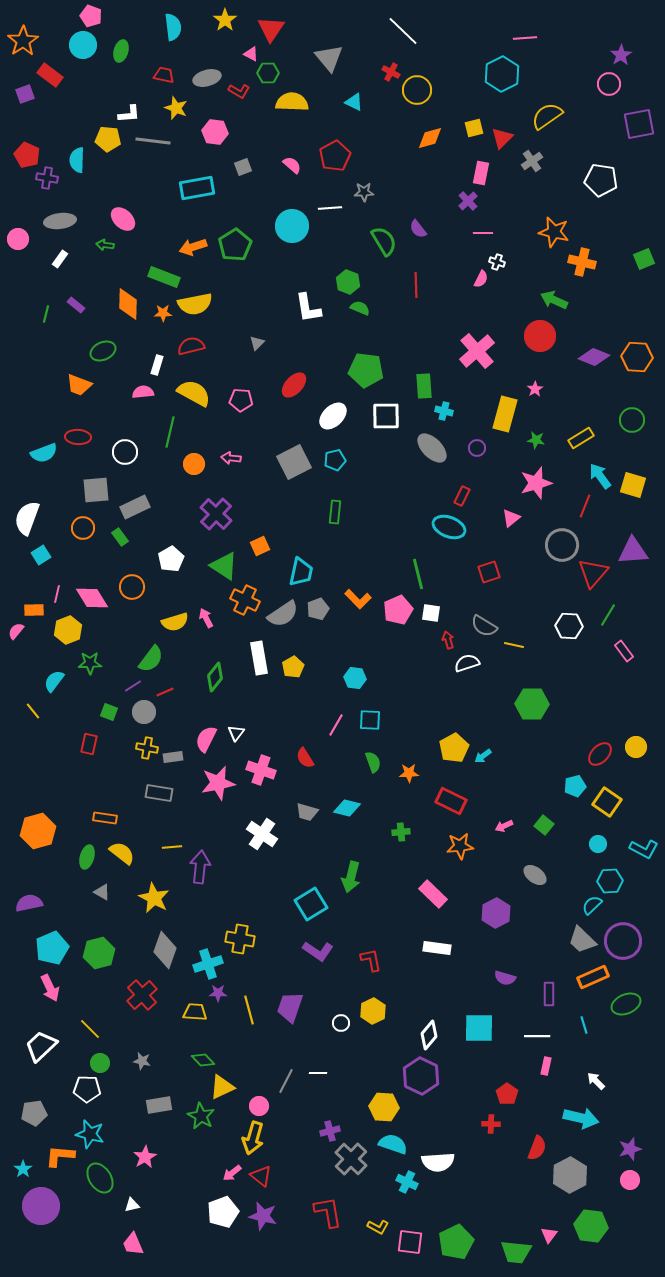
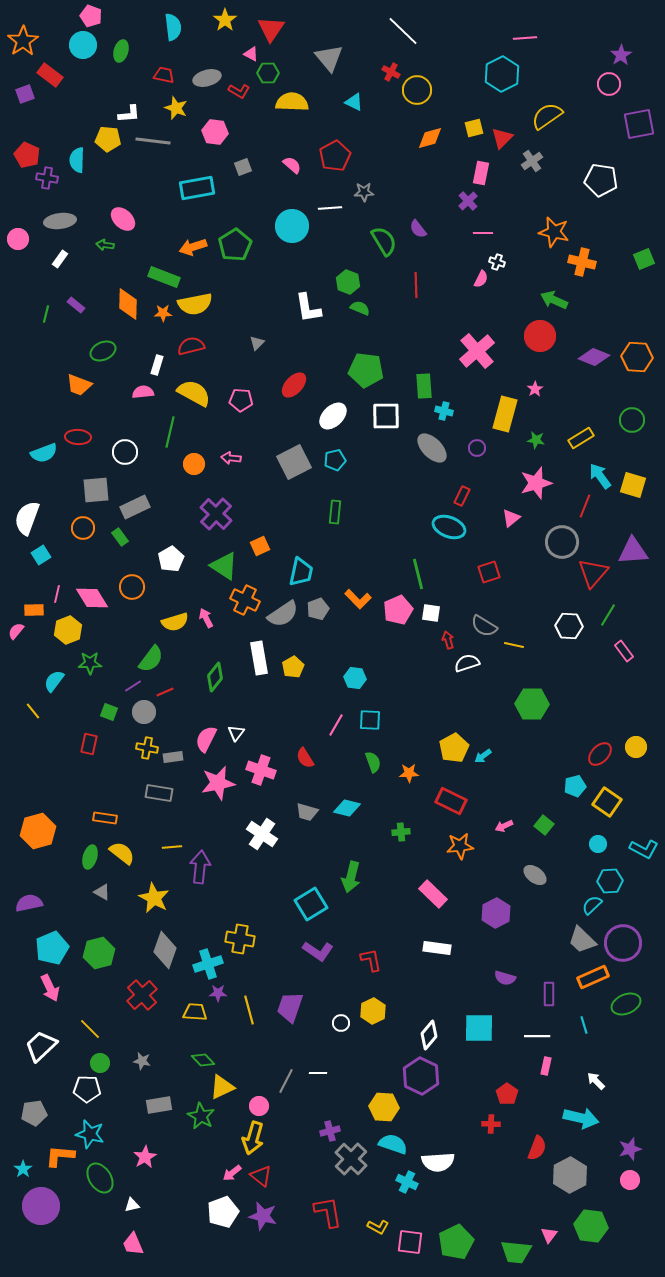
gray circle at (562, 545): moved 3 px up
green ellipse at (87, 857): moved 3 px right
purple circle at (623, 941): moved 2 px down
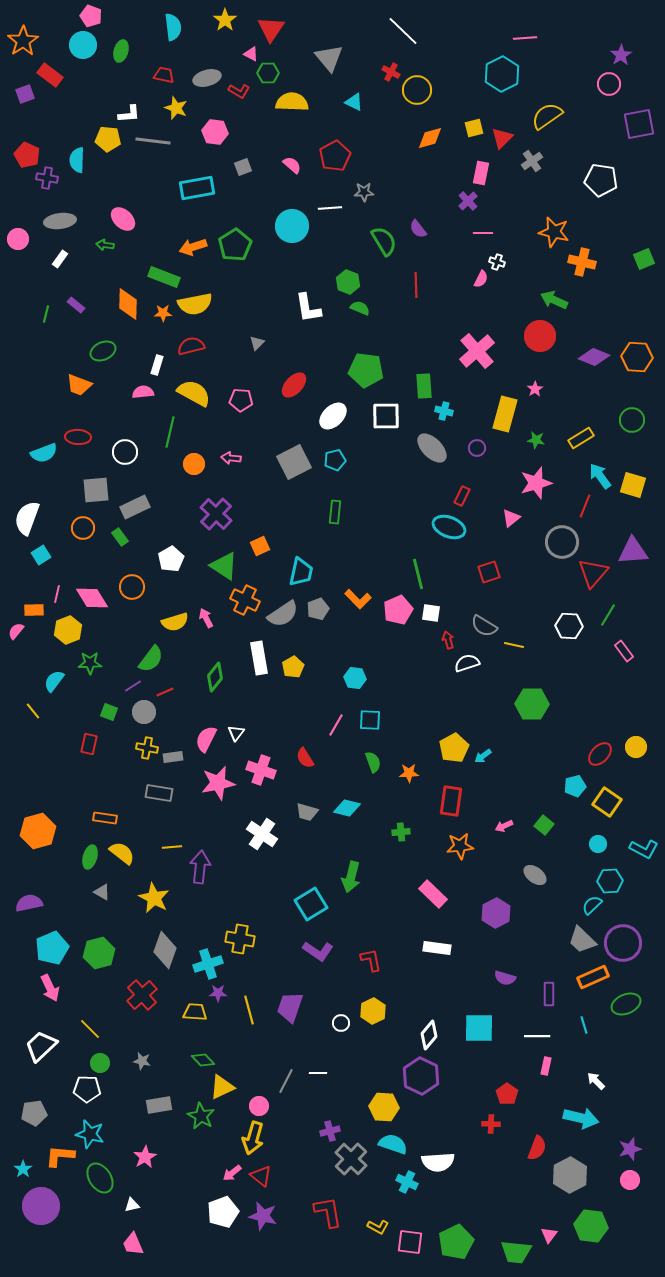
red rectangle at (451, 801): rotated 72 degrees clockwise
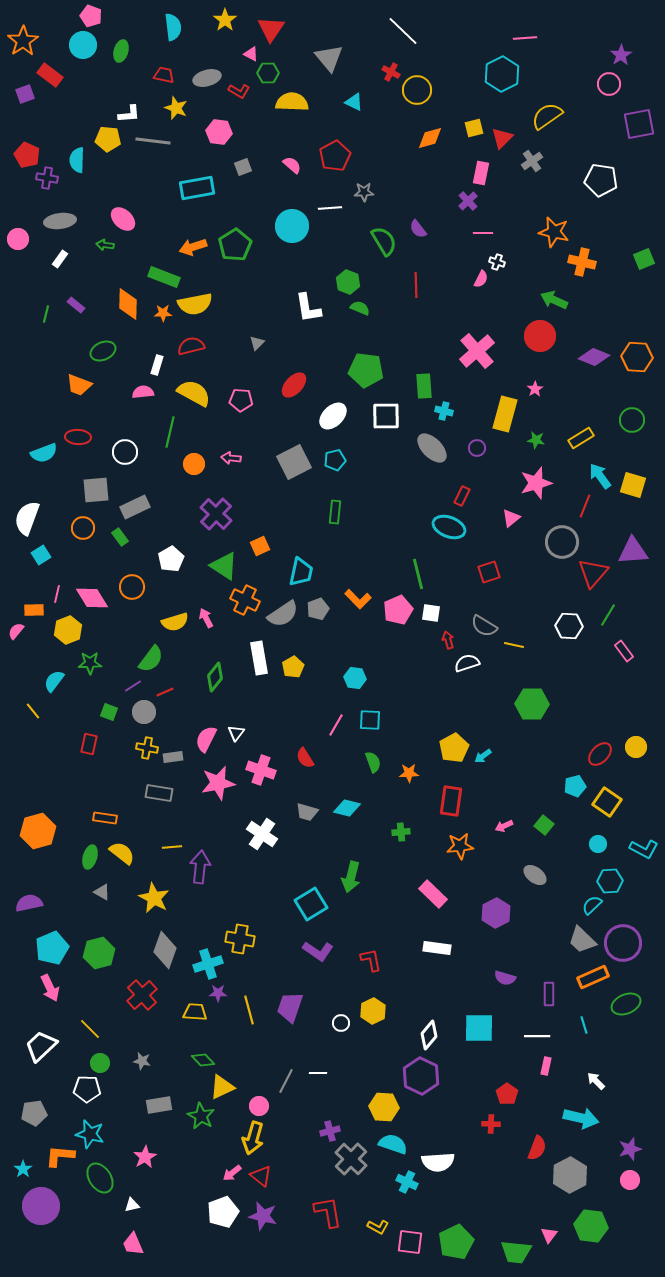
pink hexagon at (215, 132): moved 4 px right
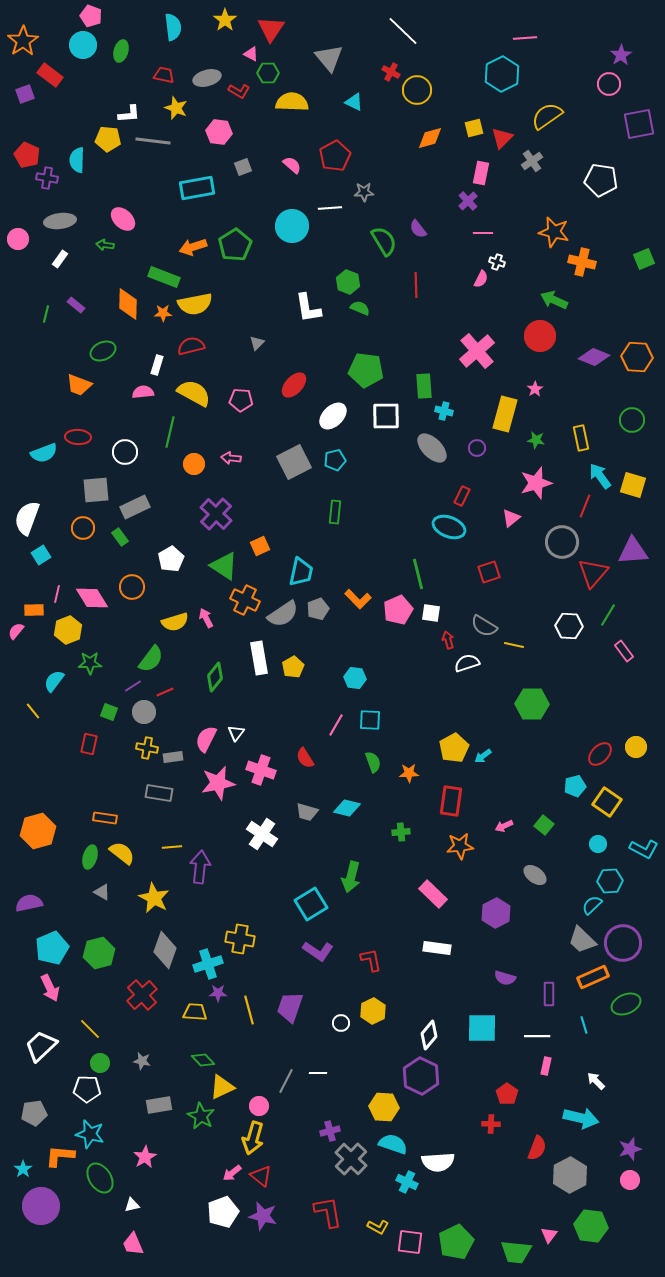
yellow rectangle at (581, 438): rotated 70 degrees counterclockwise
cyan square at (479, 1028): moved 3 px right
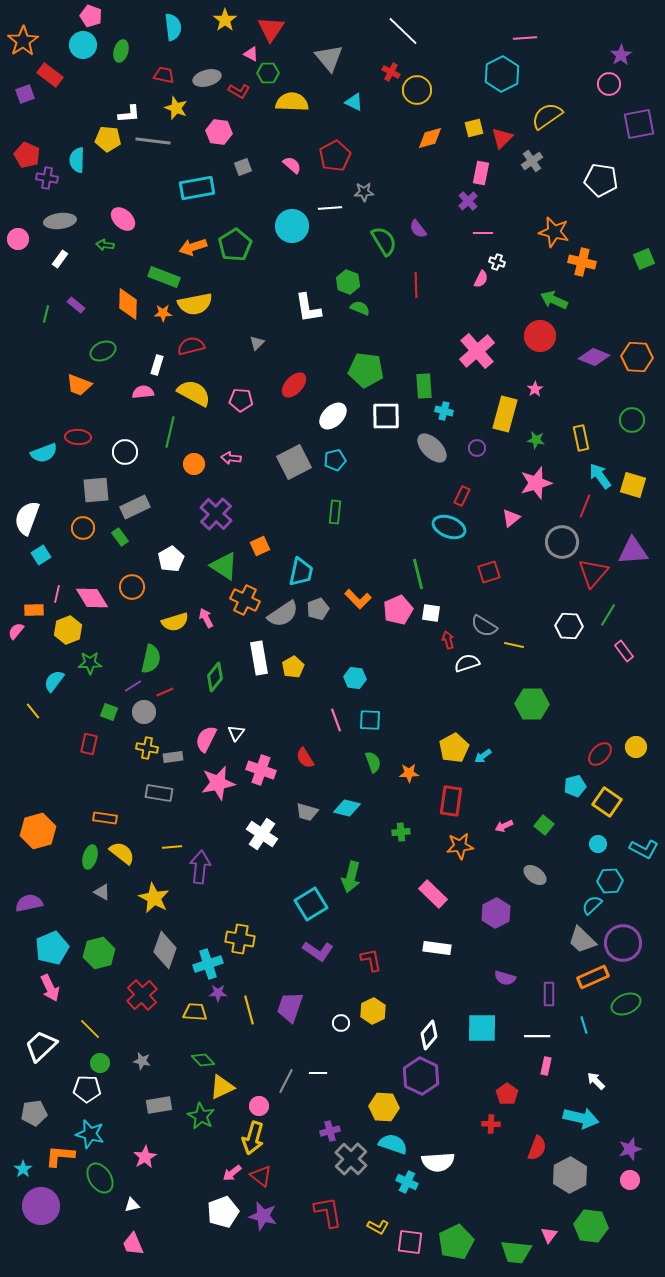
green semicircle at (151, 659): rotated 24 degrees counterclockwise
pink line at (336, 725): moved 5 px up; rotated 50 degrees counterclockwise
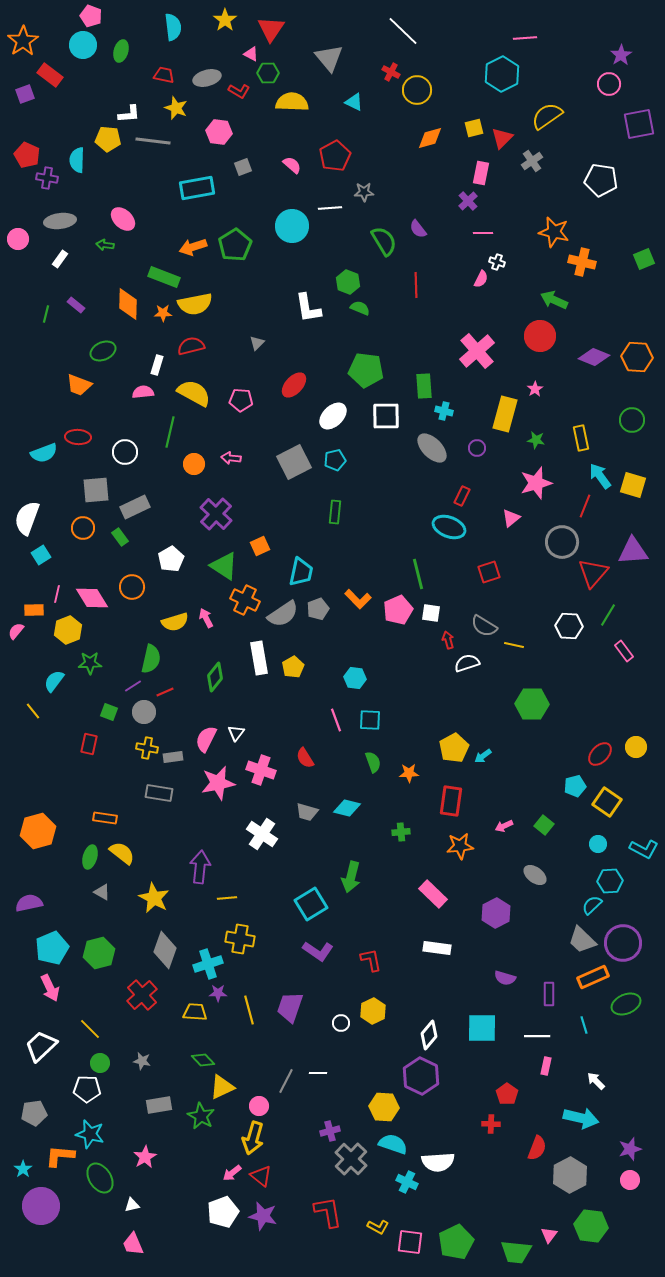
yellow line at (172, 847): moved 55 px right, 51 px down
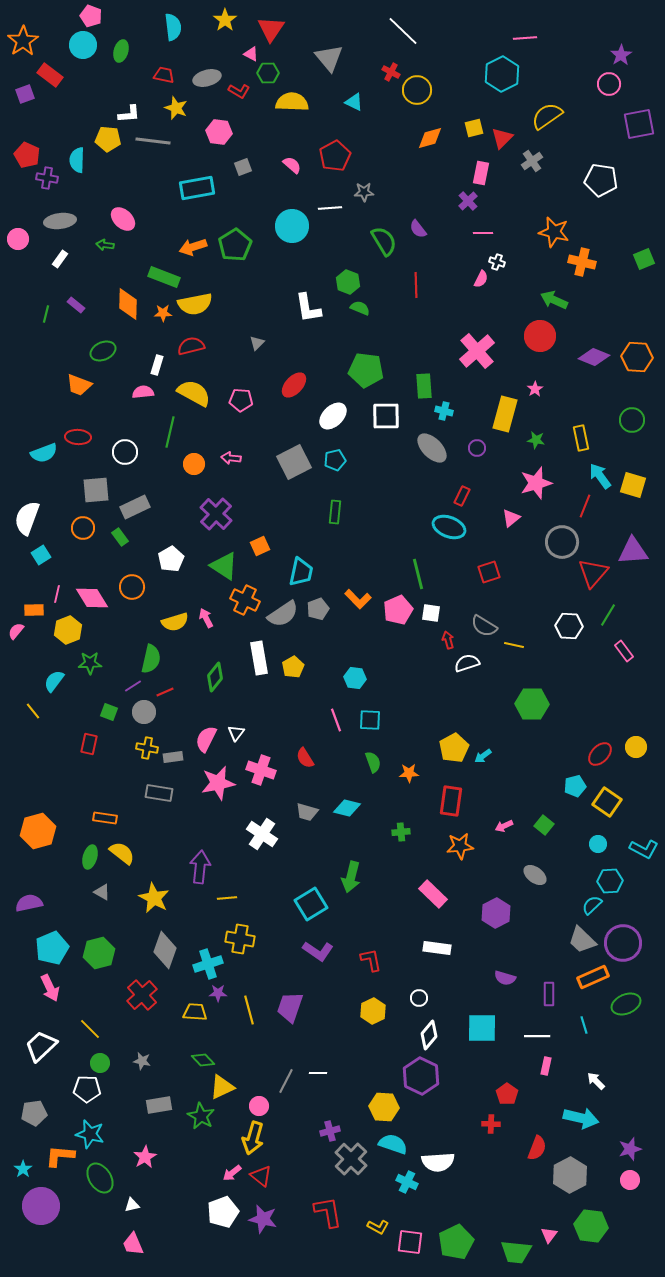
white circle at (341, 1023): moved 78 px right, 25 px up
purple star at (263, 1216): moved 3 px down
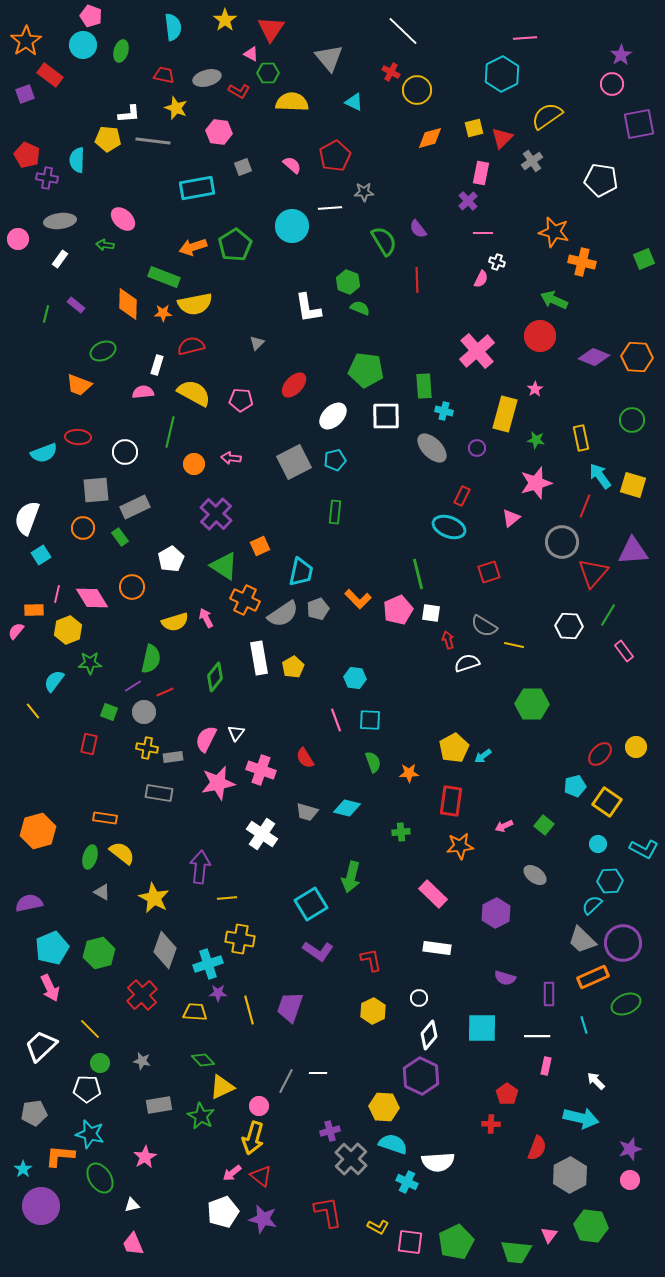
orange star at (23, 41): moved 3 px right
pink circle at (609, 84): moved 3 px right
red line at (416, 285): moved 1 px right, 5 px up
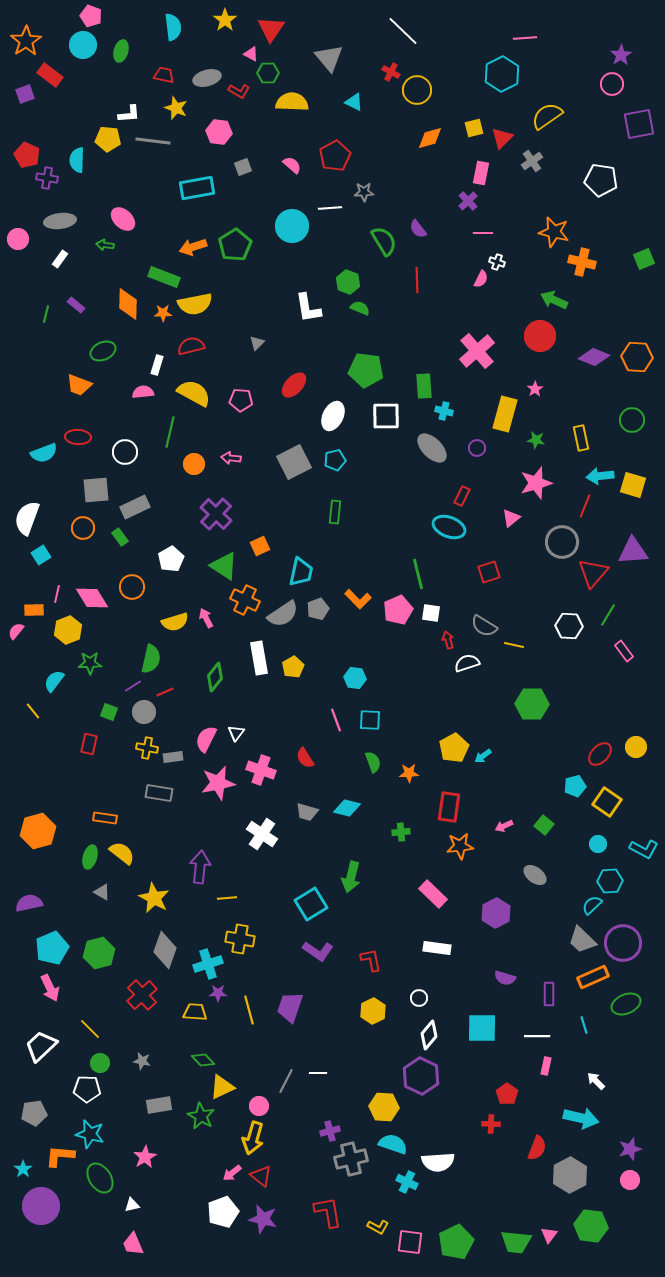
white ellipse at (333, 416): rotated 20 degrees counterclockwise
cyan arrow at (600, 476): rotated 60 degrees counterclockwise
red rectangle at (451, 801): moved 2 px left, 6 px down
gray cross at (351, 1159): rotated 32 degrees clockwise
green trapezoid at (516, 1252): moved 10 px up
